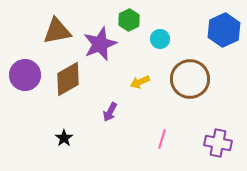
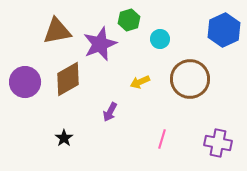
green hexagon: rotated 10 degrees clockwise
purple circle: moved 7 px down
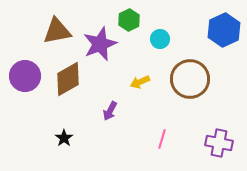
green hexagon: rotated 10 degrees counterclockwise
purple circle: moved 6 px up
purple arrow: moved 1 px up
purple cross: moved 1 px right
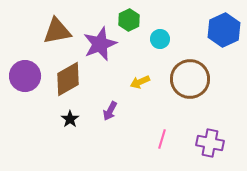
black star: moved 6 px right, 19 px up
purple cross: moved 9 px left
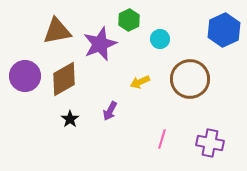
brown diamond: moved 4 px left
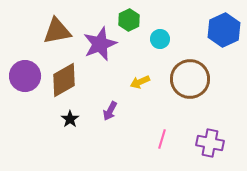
brown diamond: moved 1 px down
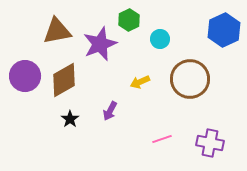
pink line: rotated 54 degrees clockwise
